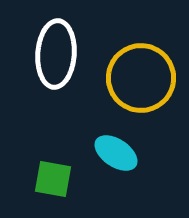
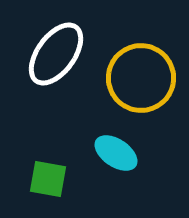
white ellipse: rotated 32 degrees clockwise
green square: moved 5 px left
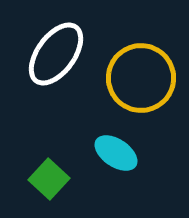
green square: moved 1 px right; rotated 33 degrees clockwise
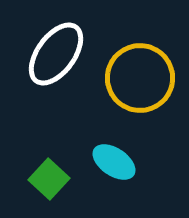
yellow circle: moved 1 px left
cyan ellipse: moved 2 px left, 9 px down
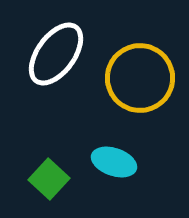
cyan ellipse: rotated 15 degrees counterclockwise
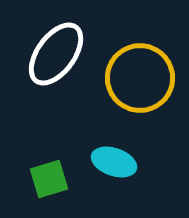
green square: rotated 30 degrees clockwise
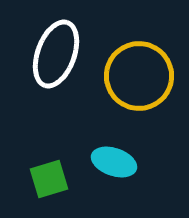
white ellipse: rotated 16 degrees counterclockwise
yellow circle: moved 1 px left, 2 px up
